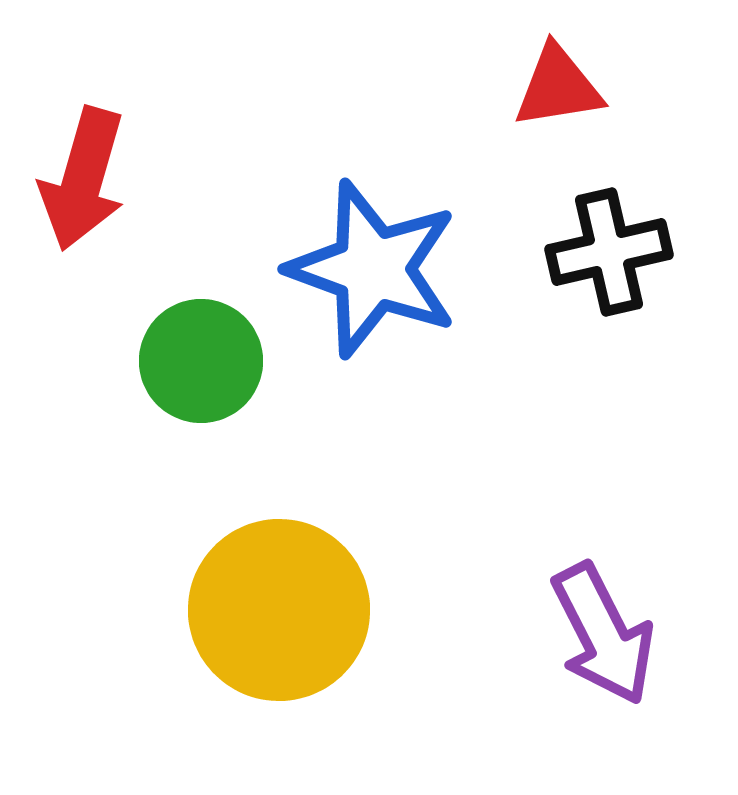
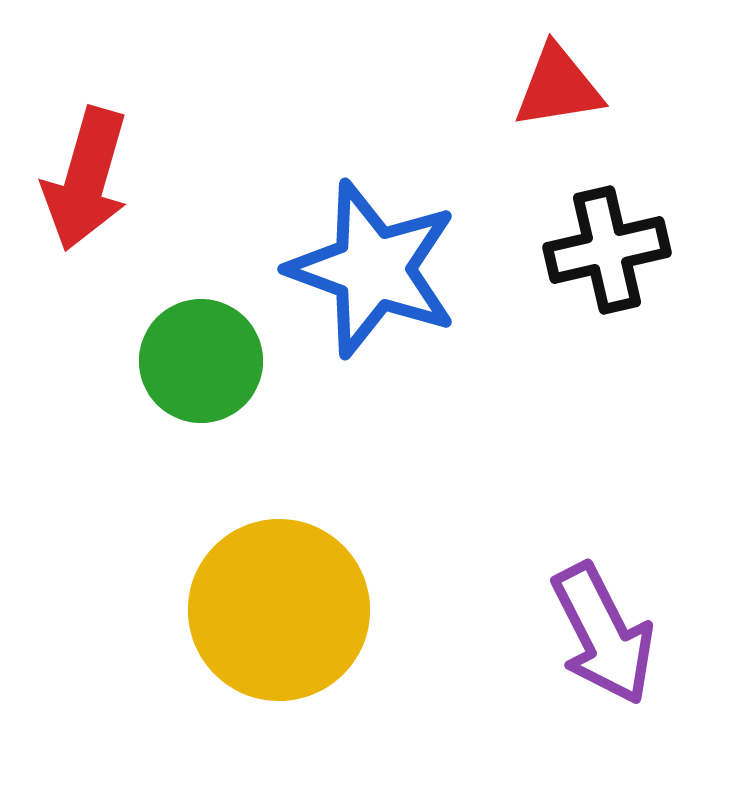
red arrow: moved 3 px right
black cross: moved 2 px left, 2 px up
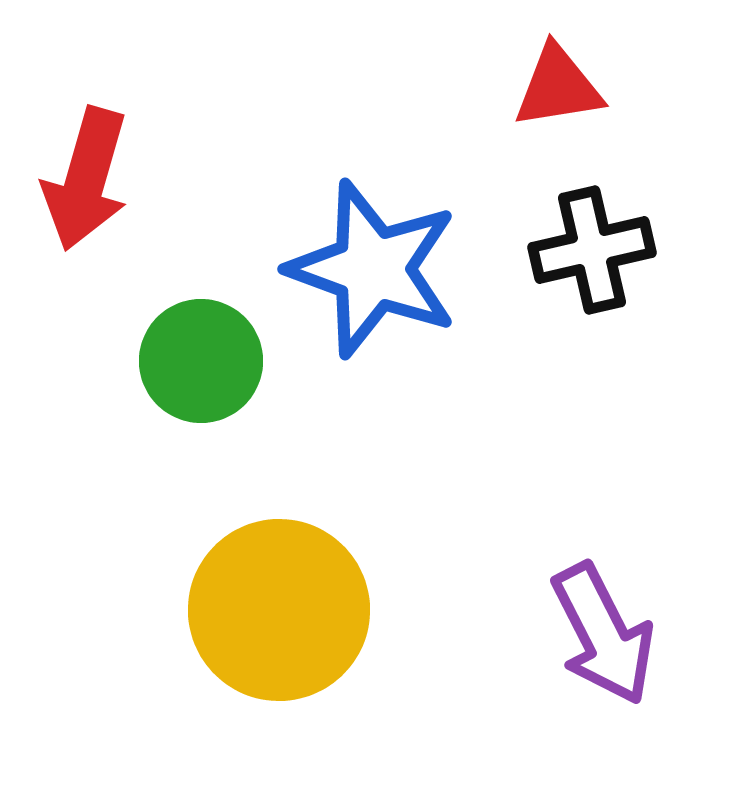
black cross: moved 15 px left
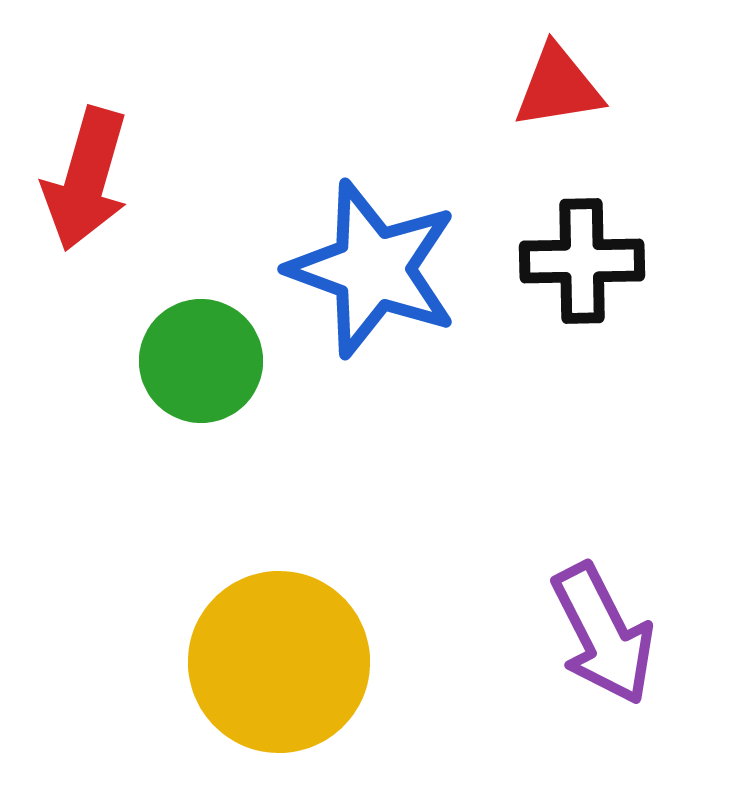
black cross: moved 10 px left, 11 px down; rotated 12 degrees clockwise
yellow circle: moved 52 px down
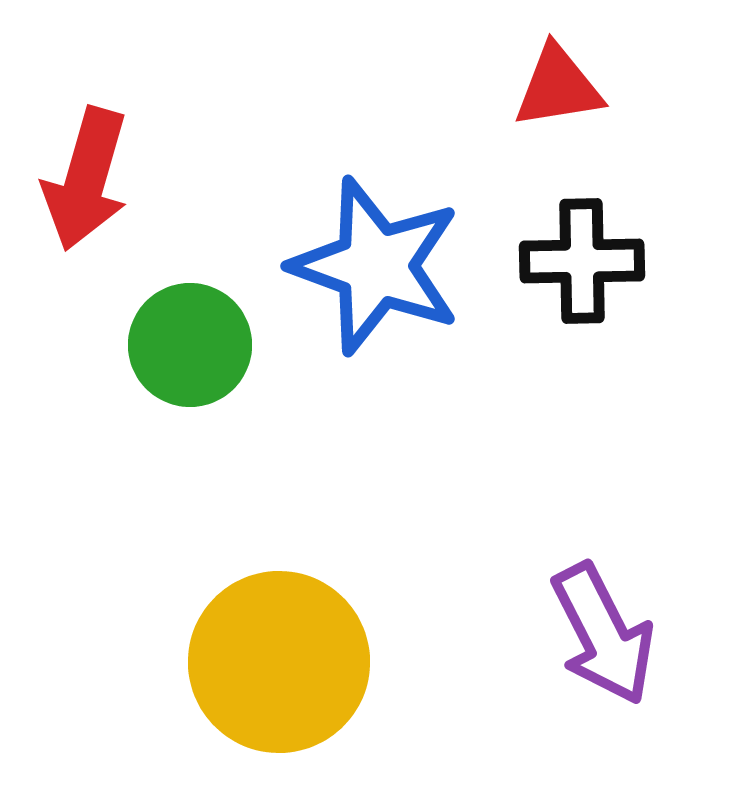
blue star: moved 3 px right, 3 px up
green circle: moved 11 px left, 16 px up
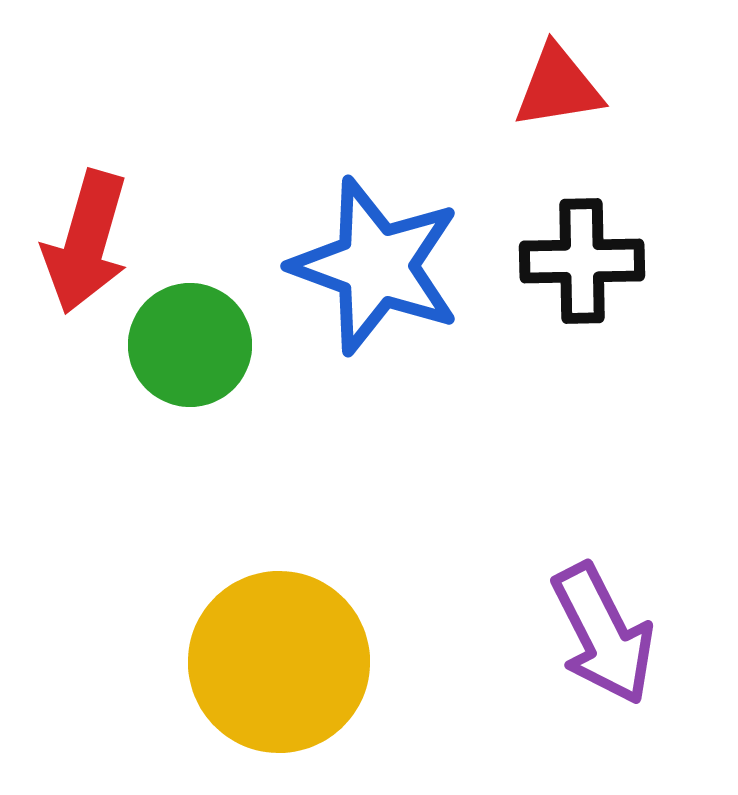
red arrow: moved 63 px down
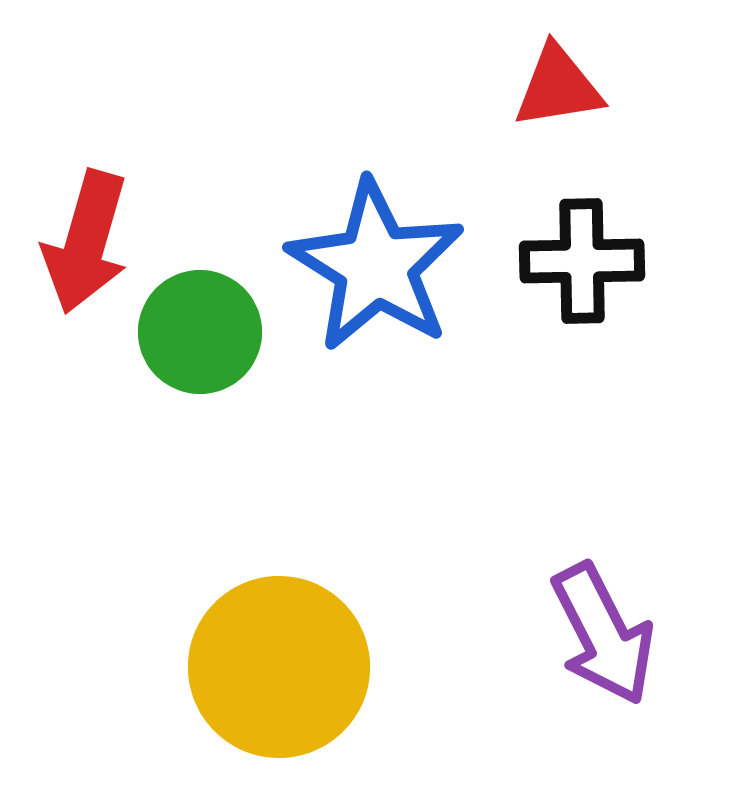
blue star: rotated 12 degrees clockwise
green circle: moved 10 px right, 13 px up
yellow circle: moved 5 px down
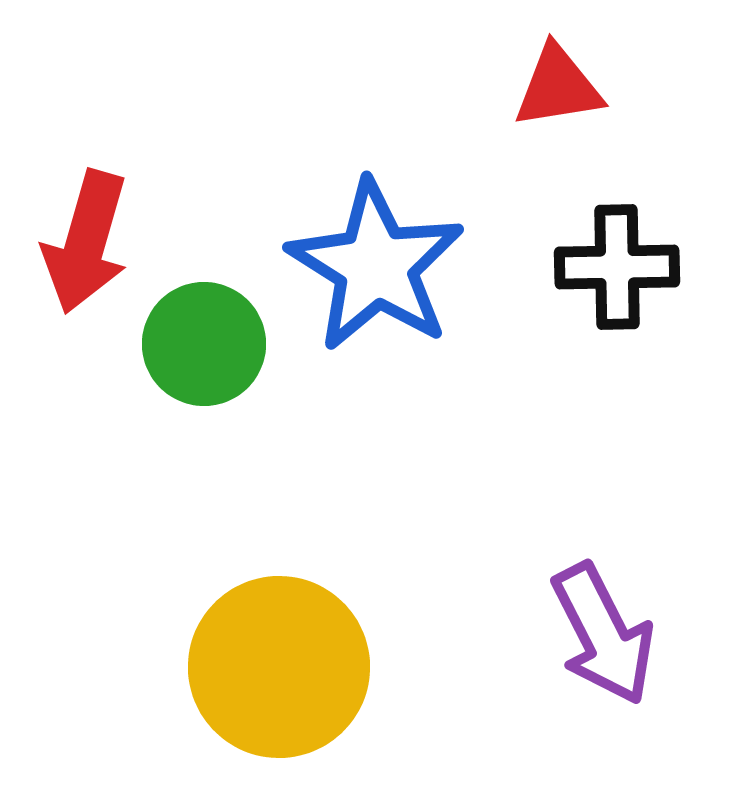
black cross: moved 35 px right, 6 px down
green circle: moved 4 px right, 12 px down
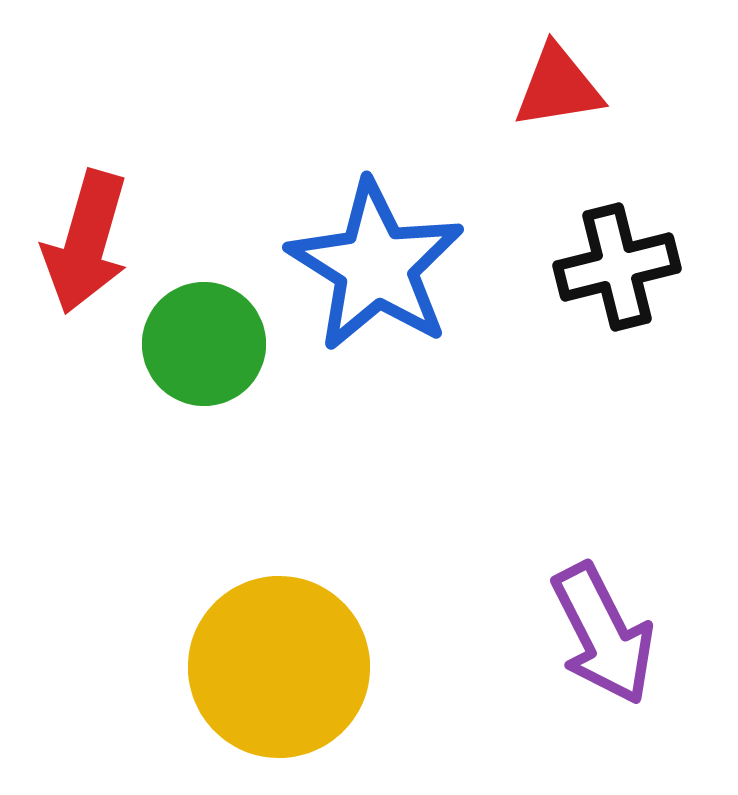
black cross: rotated 13 degrees counterclockwise
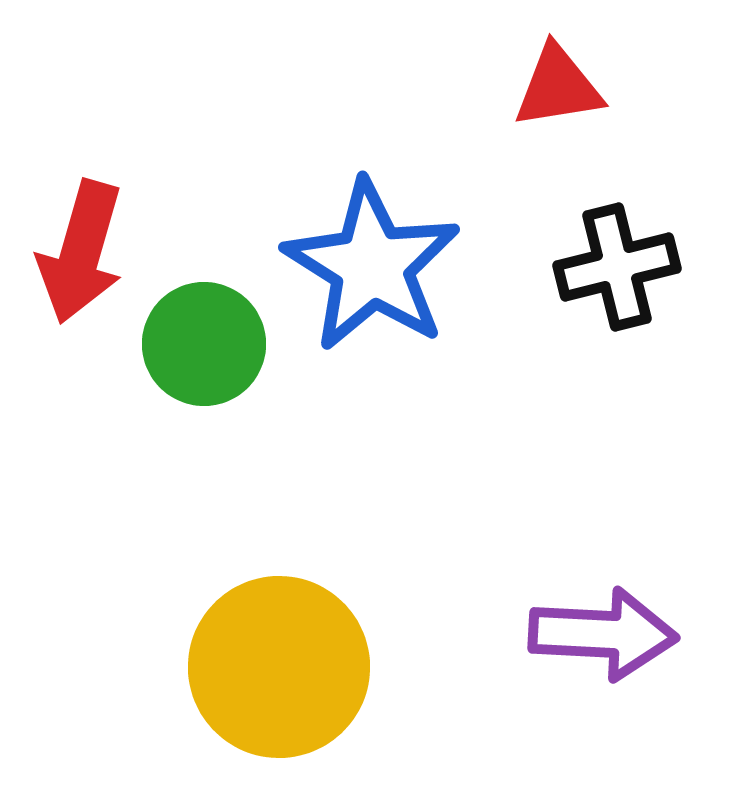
red arrow: moved 5 px left, 10 px down
blue star: moved 4 px left
purple arrow: rotated 60 degrees counterclockwise
